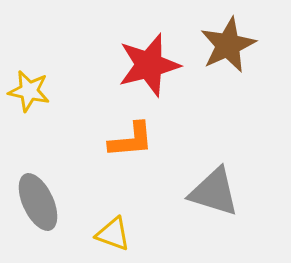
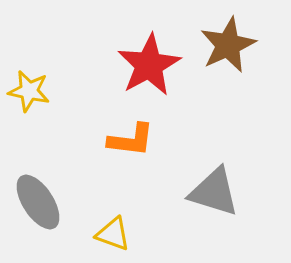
red star: rotated 14 degrees counterclockwise
orange L-shape: rotated 12 degrees clockwise
gray ellipse: rotated 8 degrees counterclockwise
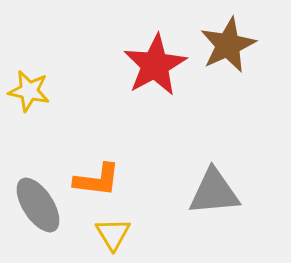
red star: moved 6 px right
orange L-shape: moved 34 px left, 40 px down
gray triangle: rotated 22 degrees counterclockwise
gray ellipse: moved 3 px down
yellow triangle: rotated 39 degrees clockwise
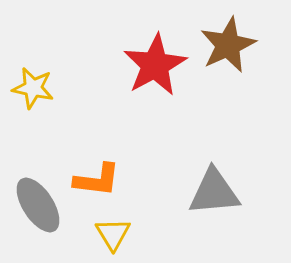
yellow star: moved 4 px right, 3 px up
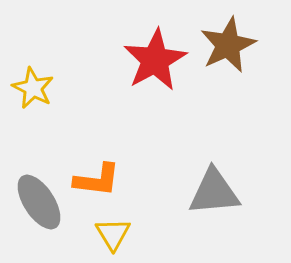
red star: moved 5 px up
yellow star: rotated 15 degrees clockwise
gray ellipse: moved 1 px right, 3 px up
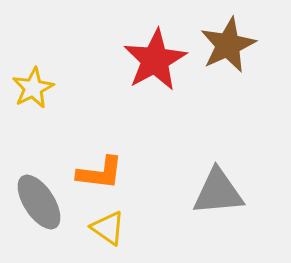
yellow star: rotated 18 degrees clockwise
orange L-shape: moved 3 px right, 7 px up
gray triangle: moved 4 px right
yellow triangle: moved 5 px left, 6 px up; rotated 24 degrees counterclockwise
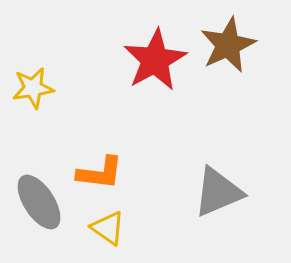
yellow star: rotated 18 degrees clockwise
gray triangle: rotated 18 degrees counterclockwise
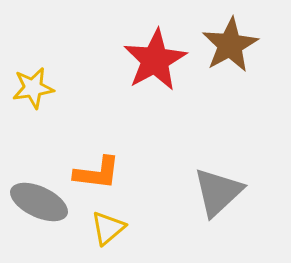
brown star: moved 2 px right; rotated 4 degrees counterclockwise
orange L-shape: moved 3 px left
gray triangle: rotated 20 degrees counterclockwise
gray ellipse: rotated 32 degrees counterclockwise
yellow triangle: rotated 45 degrees clockwise
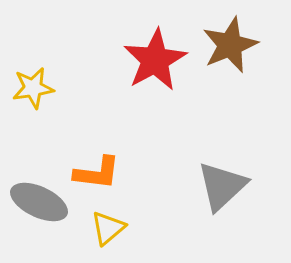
brown star: rotated 6 degrees clockwise
gray triangle: moved 4 px right, 6 px up
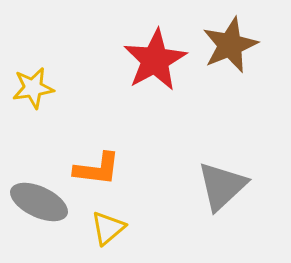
orange L-shape: moved 4 px up
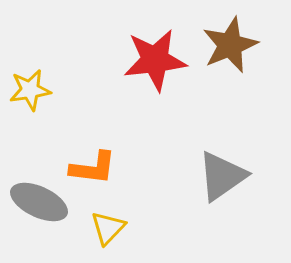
red star: rotated 22 degrees clockwise
yellow star: moved 3 px left, 2 px down
orange L-shape: moved 4 px left, 1 px up
gray triangle: moved 10 px up; rotated 8 degrees clockwise
yellow triangle: rotated 6 degrees counterclockwise
